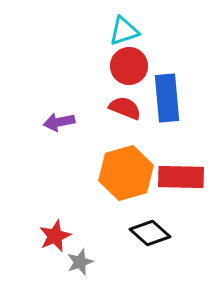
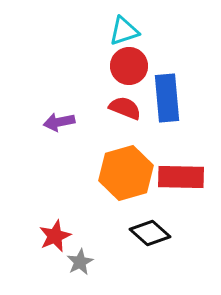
gray star: rotated 8 degrees counterclockwise
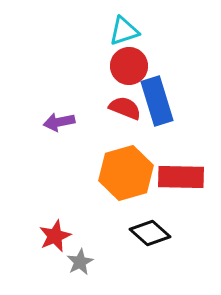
blue rectangle: moved 10 px left, 3 px down; rotated 12 degrees counterclockwise
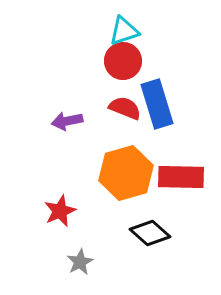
red circle: moved 6 px left, 5 px up
blue rectangle: moved 3 px down
purple arrow: moved 8 px right, 1 px up
red star: moved 5 px right, 25 px up
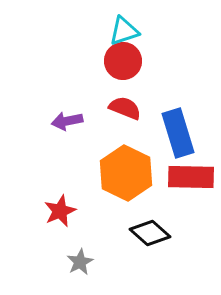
blue rectangle: moved 21 px right, 29 px down
orange hexagon: rotated 18 degrees counterclockwise
red rectangle: moved 10 px right
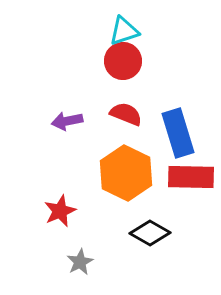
red semicircle: moved 1 px right, 6 px down
black diamond: rotated 12 degrees counterclockwise
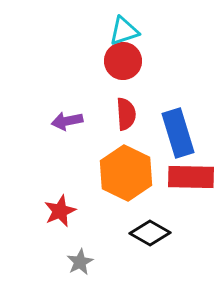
red semicircle: rotated 64 degrees clockwise
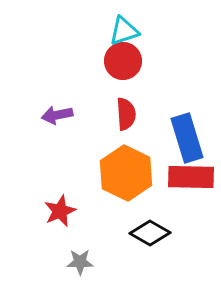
purple arrow: moved 10 px left, 6 px up
blue rectangle: moved 9 px right, 5 px down
gray star: rotated 28 degrees clockwise
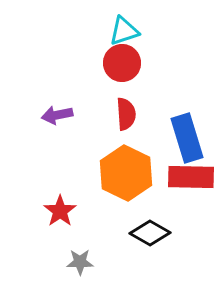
red circle: moved 1 px left, 2 px down
red star: rotated 12 degrees counterclockwise
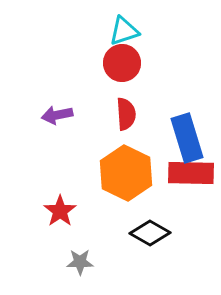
red rectangle: moved 4 px up
